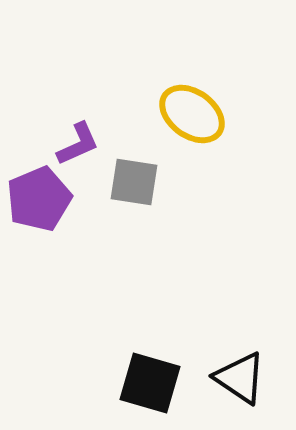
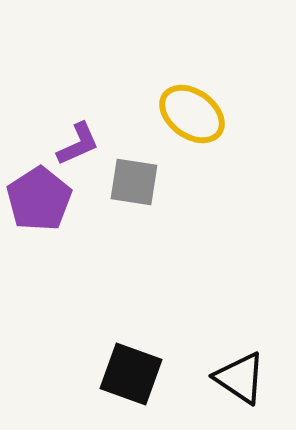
purple pentagon: rotated 10 degrees counterclockwise
black square: moved 19 px left, 9 px up; rotated 4 degrees clockwise
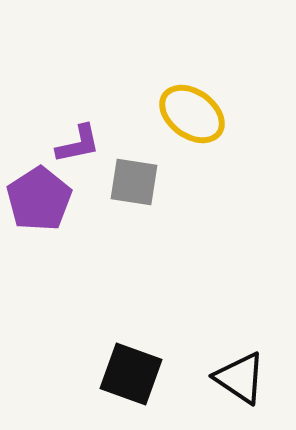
purple L-shape: rotated 12 degrees clockwise
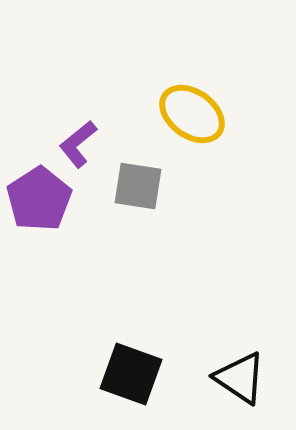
purple L-shape: rotated 153 degrees clockwise
gray square: moved 4 px right, 4 px down
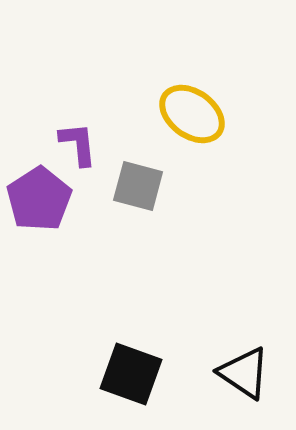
purple L-shape: rotated 123 degrees clockwise
gray square: rotated 6 degrees clockwise
black triangle: moved 4 px right, 5 px up
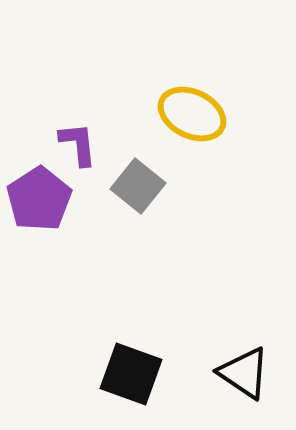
yellow ellipse: rotated 10 degrees counterclockwise
gray square: rotated 24 degrees clockwise
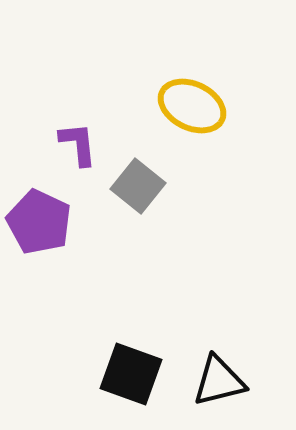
yellow ellipse: moved 8 px up
purple pentagon: moved 23 px down; rotated 14 degrees counterclockwise
black triangle: moved 25 px left, 8 px down; rotated 48 degrees counterclockwise
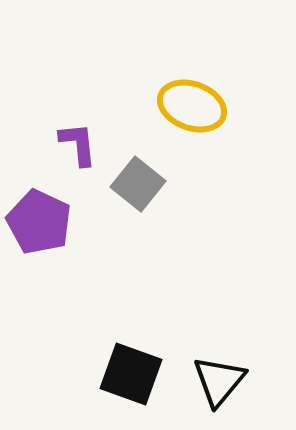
yellow ellipse: rotated 6 degrees counterclockwise
gray square: moved 2 px up
black triangle: rotated 36 degrees counterclockwise
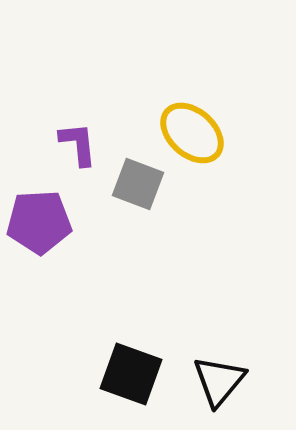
yellow ellipse: moved 27 px down; rotated 22 degrees clockwise
gray square: rotated 18 degrees counterclockwise
purple pentagon: rotated 28 degrees counterclockwise
